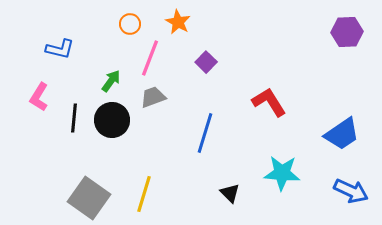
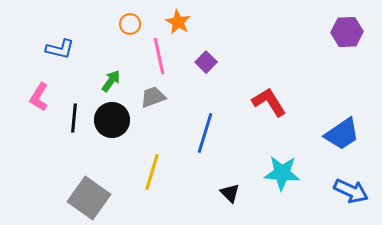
pink line: moved 9 px right, 2 px up; rotated 33 degrees counterclockwise
yellow line: moved 8 px right, 22 px up
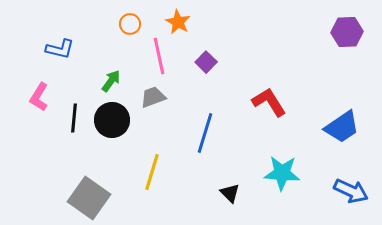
blue trapezoid: moved 7 px up
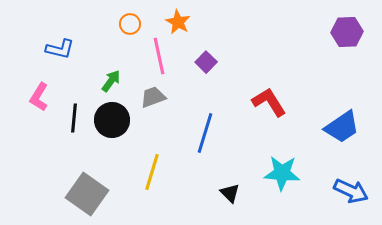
gray square: moved 2 px left, 4 px up
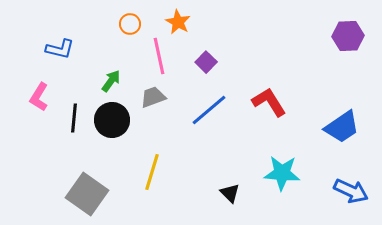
purple hexagon: moved 1 px right, 4 px down
blue line: moved 4 px right, 23 px up; rotated 33 degrees clockwise
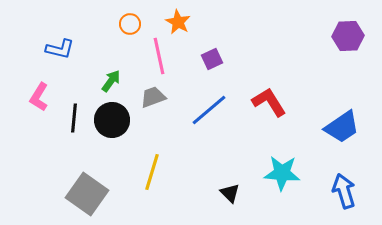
purple square: moved 6 px right, 3 px up; rotated 20 degrees clockwise
blue arrow: moved 7 px left; rotated 132 degrees counterclockwise
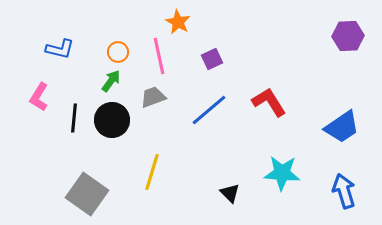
orange circle: moved 12 px left, 28 px down
